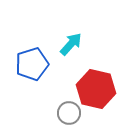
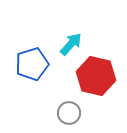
red hexagon: moved 13 px up
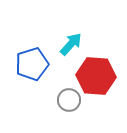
red hexagon: rotated 9 degrees counterclockwise
gray circle: moved 13 px up
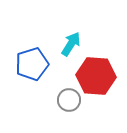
cyan arrow: rotated 10 degrees counterclockwise
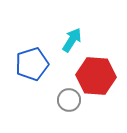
cyan arrow: moved 1 px right, 4 px up
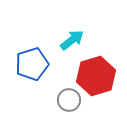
cyan arrow: rotated 20 degrees clockwise
red hexagon: rotated 21 degrees counterclockwise
